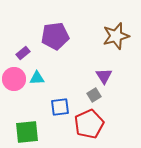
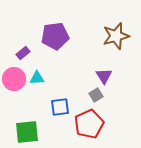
gray square: moved 2 px right
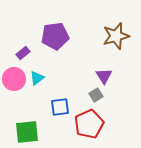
cyan triangle: rotated 35 degrees counterclockwise
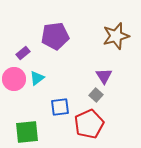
gray square: rotated 16 degrees counterclockwise
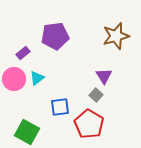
red pentagon: rotated 16 degrees counterclockwise
green square: rotated 35 degrees clockwise
